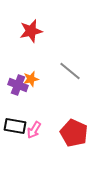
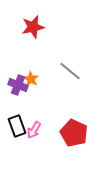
red star: moved 2 px right, 4 px up
orange star: rotated 28 degrees counterclockwise
black rectangle: moved 2 px right; rotated 60 degrees clockwise
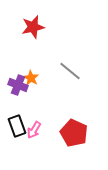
orange star: moved 1 px up
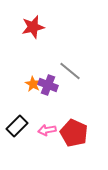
orange star: moved 2 px right, 6 px down
purple cross: moved 30 px right
black rectangle: rotated 65 degrees clockwise
pink arrow: moved 13 px right; rotated 48 degrees clockwise
